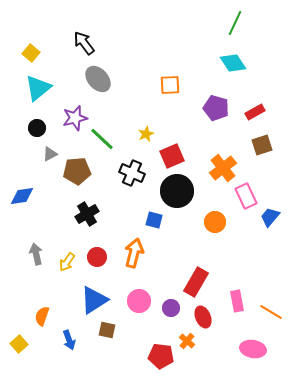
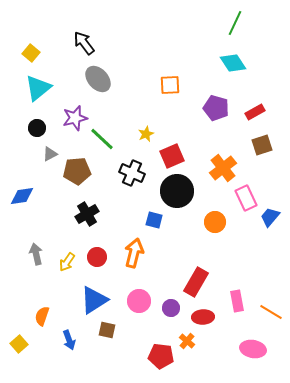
pink rectangle at (246, 196): moved 2 px down
red ellipse at (203, 317): rotated 70 degrees counterclockwise
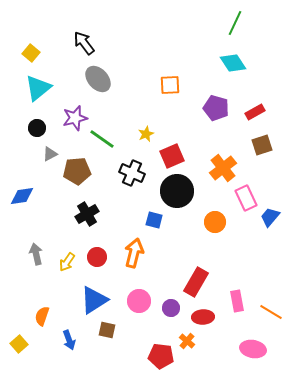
green line at (102, 139): rotated 8 degrees counterclockwise
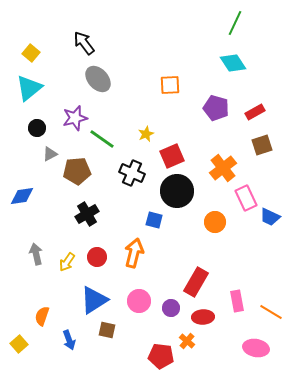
cyan triangle at (38, 88): moved 9 px left
blue trapezoid at (270, 217): rotated 105 degrees counterclockwise
pink ellipse at (253, 349): moved 3 px right, 1 px up
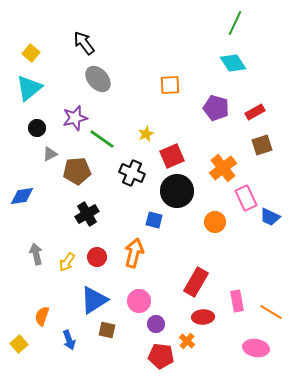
purple circle at (171, 308): moved 15 px left, 16 px down
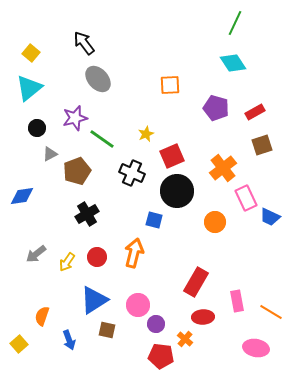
brown pentagon at (77, 171): rotated 16 degrees counterclockwise
gray arrow at (36, 254): rotated 115 degrees counterclockwise
pink circle at (139, 301): moved 1 px left, 4 px down
orange cross at (187, 341): moved 2 px left, 2 px up
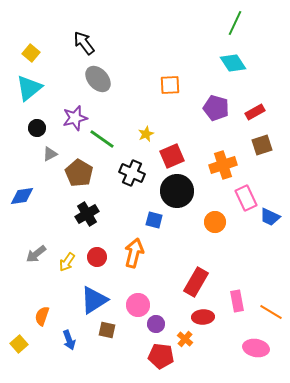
orange cross at (223, 168): moved 3 px up; rotated 20 degrees clockwise
brown pentagon at (77, 171): moved 2 px right, 2 px down; rotated 20 degrees counterclockwise
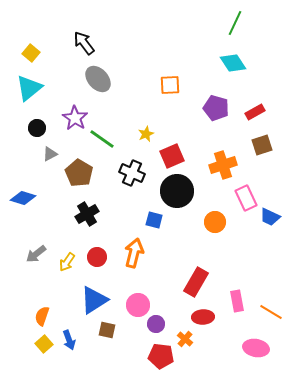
purple star at (75, 118): rotated 25 degrees counterclockwise
blue diamond at (22, 196): moved 1 px right, 2 px down; rotated 25 degrees clockwise
yellow square at (19, 344): moved 25 px right
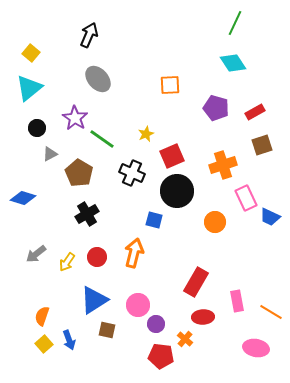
black arrow at (84, 43): moved 5 px right, 8 px up; rotated 60 degrees clockwise
